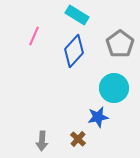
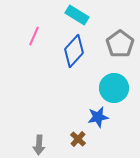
gray arrow: moved 3 px left, 4 px down
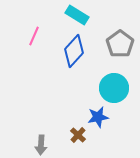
brown cross: moved 4 px up
gray arrow: moved 2 px right
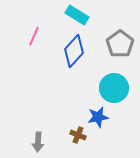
brown cross: rotated 21 degrees counterclockwise
gray arrow: moved 3 px left, 3 px up
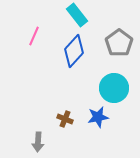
cyan rectangle: rotated 20 degrees clockwise
gray pentagon: moved 1 px left, 1 px up
brown cross: moved 13 px left, 16 px up
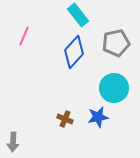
cyan rectangle: moved 1 px right
pink line: moved 10 px left
gray pentagon: moved 3 px left; rotated 24 degrees clockwise
blue diamond: moved 1 px down
gray arrow: moved 25 px left
